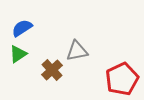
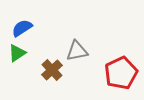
green triangle: moved 1 px left, 1 px up
red pentagon: moved 1 px left, 6 px up
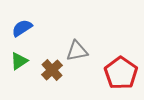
green triangle: moved 2 px right, 8 px down
red pentagon: rotated 12 degrees counterclockwise
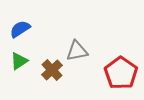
blue semicircle: moved 2 px left, 1 px down
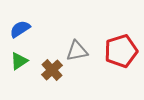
red pentagon: moved 22 px up; rotated 20 degrees clockwise
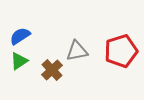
blue semicircle: moved 7 px down
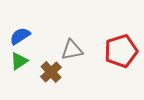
gray triangle: moved 5 px left, 1 px up
brown cross: moved 1 px left, 2 px down
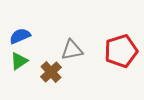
blue semicircle: rotated 10 degrees clockwise
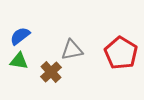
blue semicircle: rotated 15 degrees counterclockwise
red pentagon: moved 2 px down; rotated 24 degrees counterclockwise
green triangle: rotated 42 degrees clockwise
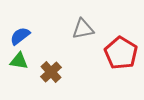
gray triangle: moved 11 px right, 21 px up
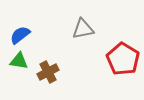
blue semicircle: moved 1 px up
red pentagon: moved 2 px right, 6 px down
brown cross: moved 3 px left; rotated 15 degrees clockwise
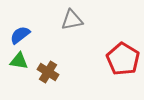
gray triangle: moved 11 px left, 9 px up
brown cross: rotated 30 degrees counterclockwise
